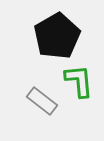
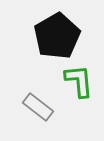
gray rectangle: moved 4 px left, 6 px down
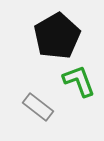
green L-shape: rotated 15 degrees counterclockwise
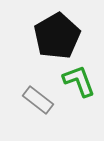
gray rectangle: moved 7 px up
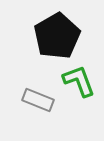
gray rectangle: rotated 16 degrees counterclockwise
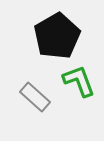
gray rectangle: moved 3 px left, 3 px up; rotated 20 degrees clockwise
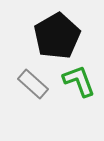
gray rectangle: moved 2 px left, 13 px up
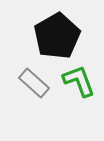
gray rectangle: moved 1 px right, 1 px up
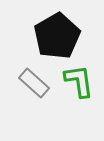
green L-shape: rotated 12 degrees clockwise
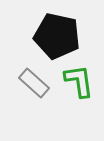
black pentagon: rotated 30 degrees counterclockwise
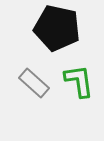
black pentagon: moved 8 px up
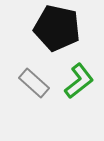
green L-shape: rotated 60 degrees clockwise
